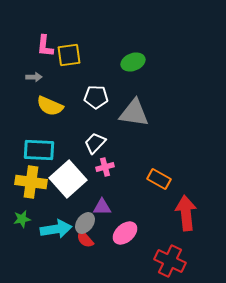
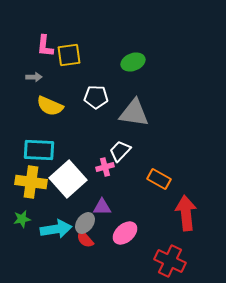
white trapezoid: moved 25 px right, 8 px down
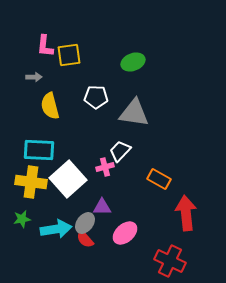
yellow semicircle: rotated 52 degrees clockwise
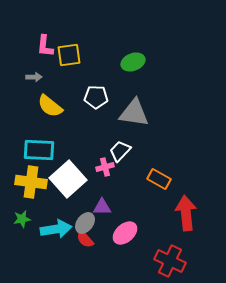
yellow semicircle: rotated 36 degrees counterclockwise
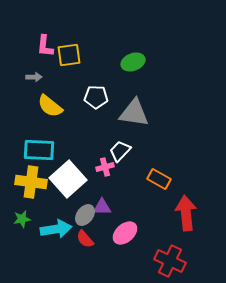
gray ellipse: moved 8 px up
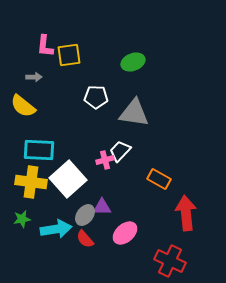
yellow semicircle: moved 27 px left
pink cross: moved 7 px up
